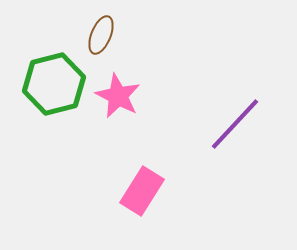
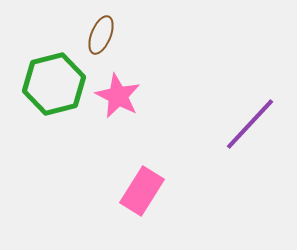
purple line: moved 15 px right
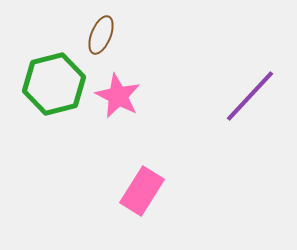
purple line: moved 28 px up
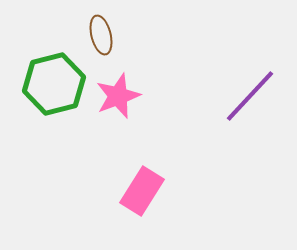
brown ellipse: rotated 36 degrees counterclockwise
pink star: rotated 24 degrees clockwise
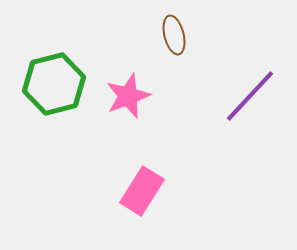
brown ellipse: moved 73 px right
pink star: moved 10 px right
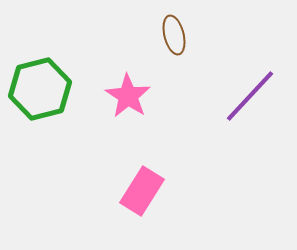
green hexagon: moved 14 px left, 5 px down
pink star: rotated 18 degrees counterclockwise
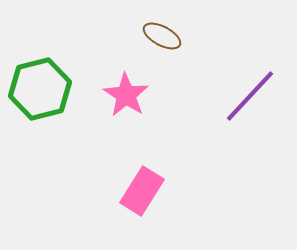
brown ellipse: moved 12 px left, 1 px down; rotated 48 degrees counterclockwise
pink star: moved 2 px left, 1 px up
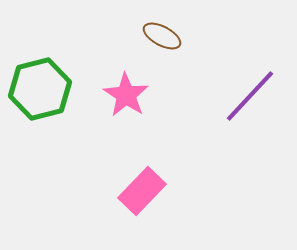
pink rectangle: rotated 12 degrees clockwise
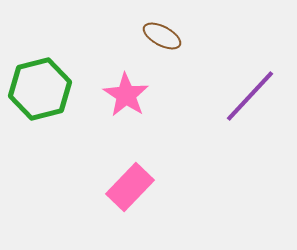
pink rectangle: moved 12 px left, 4 px up
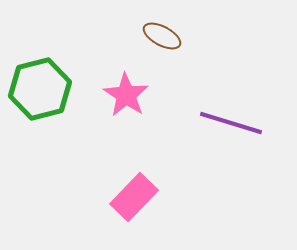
purple line: moved 19 px left, 27 px down; rotated 64 degrees clockwise
pink rectangle: moved 4 px right, 10 px down
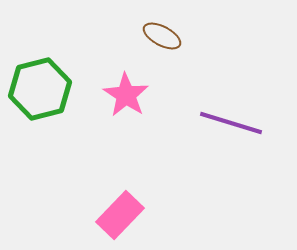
pink rectangle: moved 14 px left, 18 px down
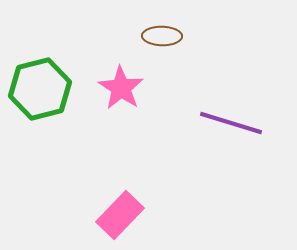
brown ellipse: rotated 27 degrees counterclockwise
pink star: moved 5 px left, 7 px up
